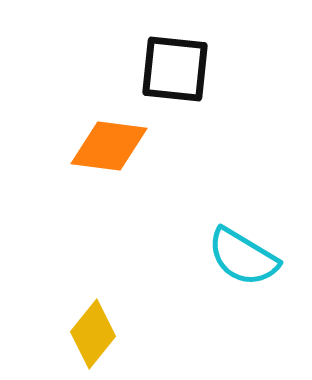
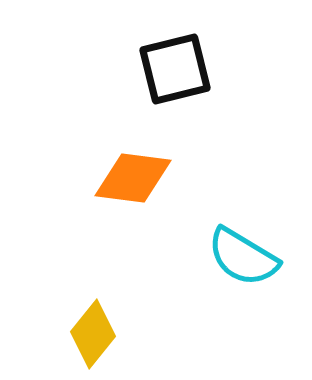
black square: rotated 20 degrees counterclockwise
orange diamond: moved 24 px right, 32 px down
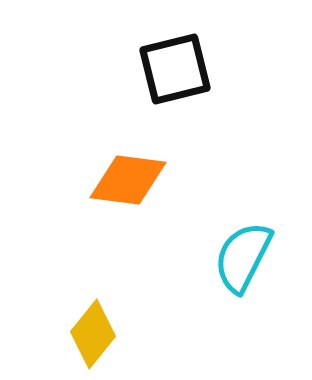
orange diamond: moved 5 px left, 2 px down
cyan semicircle: rotated 86 degrees clockwise
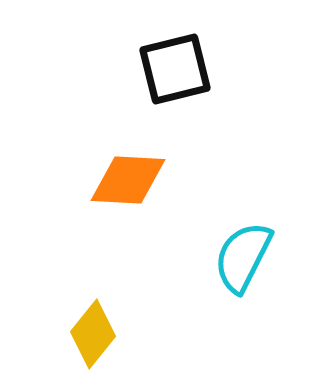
orange diamond: rotated 4 degrees counterclockwise
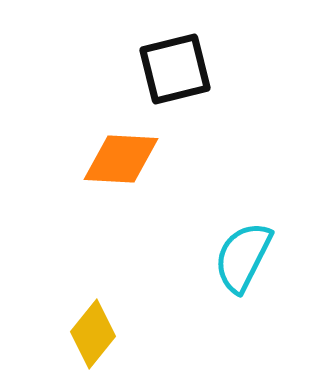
orange diamond: moved 7 px left, 21 px up
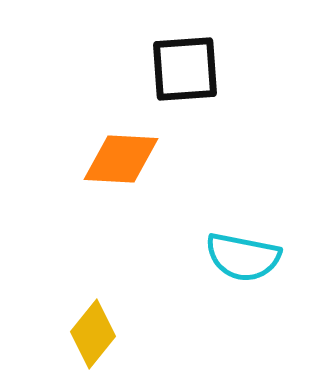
black square: moved 10 px right; rotated 10 degrees clockwise
cyan semicircle: rotated 106 degrees counterclockwise
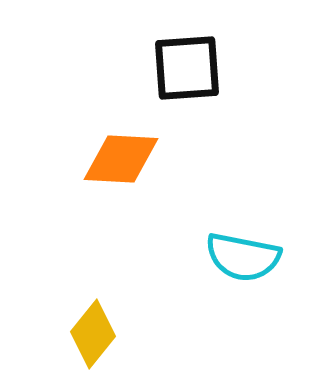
black square: moved 2 px right, 1 px up
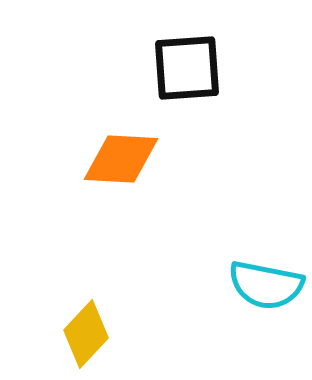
cyan semicircle: moved 23 px right, 28 px down
yellow diamond: moved 7 px left; rotated 4 degrees clockwise
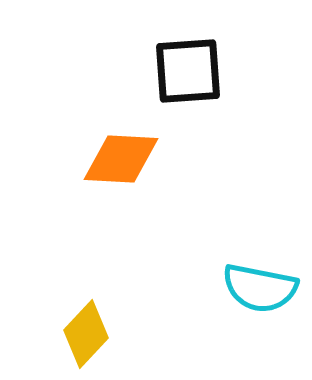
black square: moved 1 px right, 3 px down
cyan semicircle: moved 6 px left, 3 px down
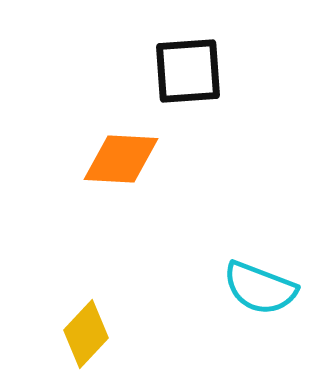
cyan semicircle: rotated 10 degrees clockwise
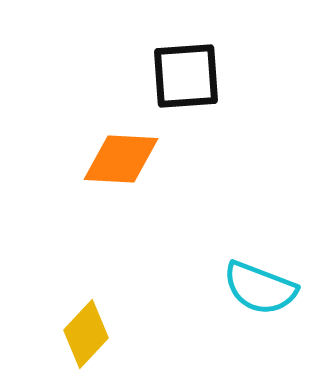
black square: moved 2 px left, 5 px down
